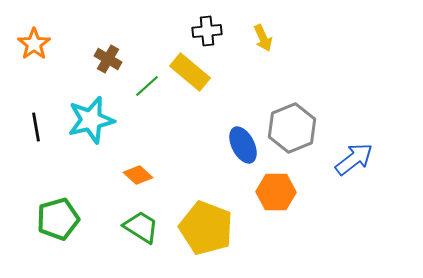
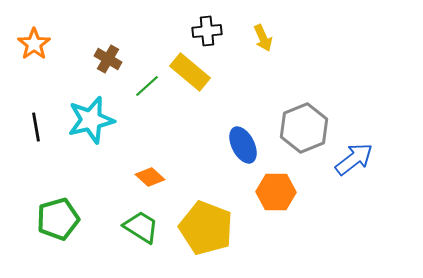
gray hexagon: moved 12 px right
orange diamond: moved 12 px right, 2 px down
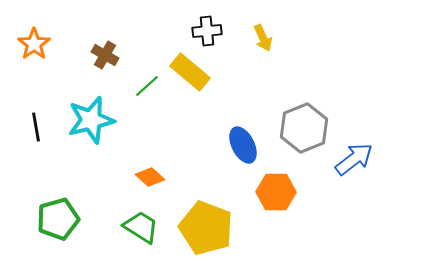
brown cross: moved 3 px left, 4 px up
